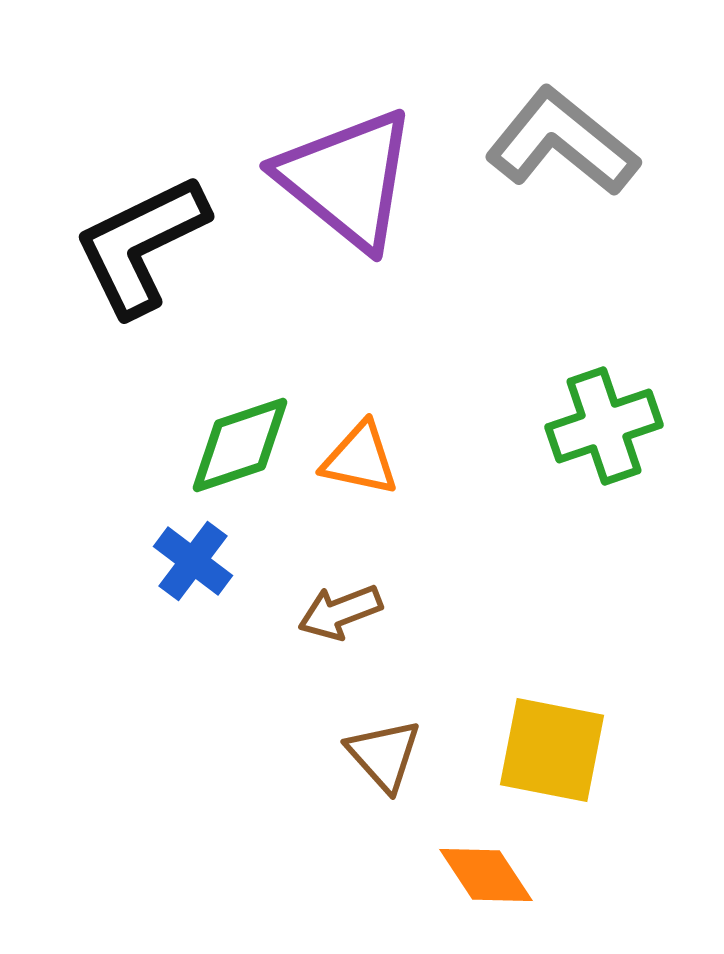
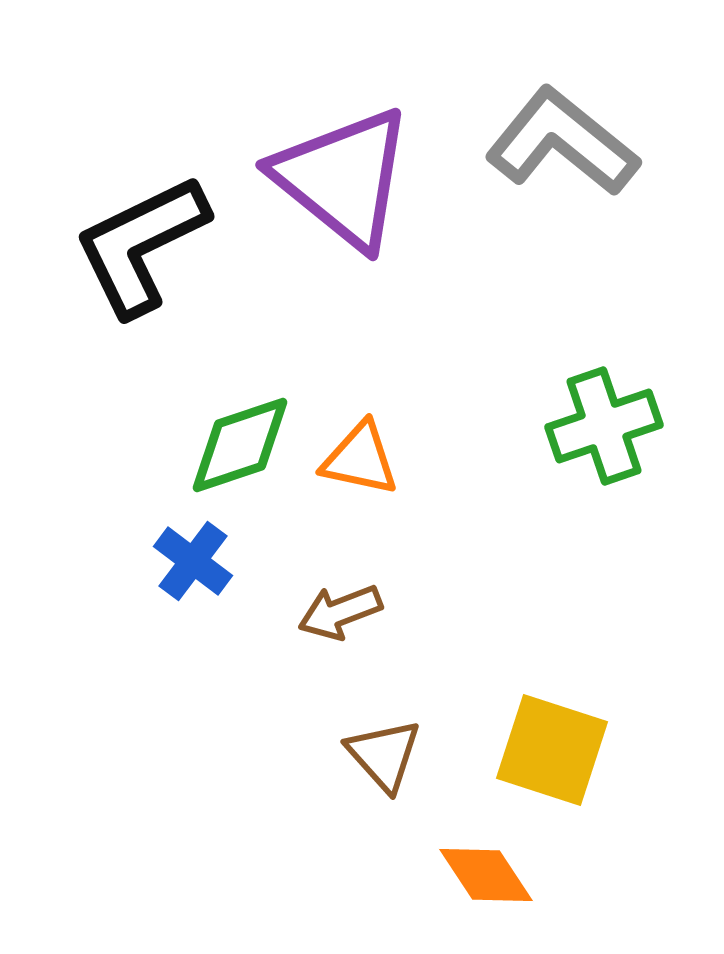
purple triangle: moved 4 px left, 1 px up
yellow square: rotated 7 degrees clockwise
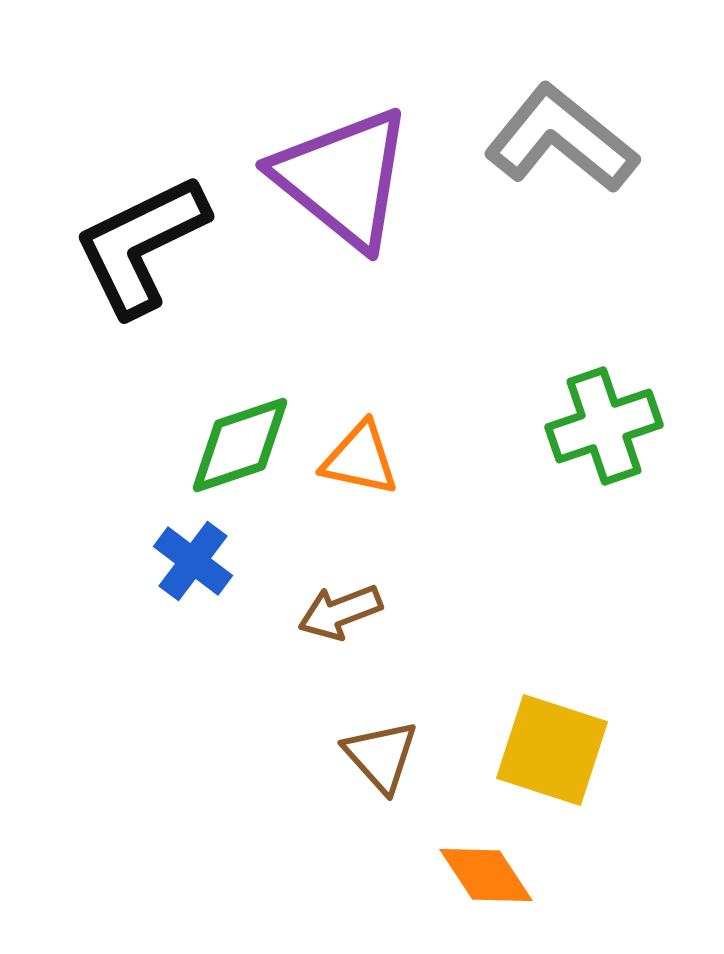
gray L-shape: moved 1 px left, 3 px up
brown triangle: moved 3 px left, 1 px down
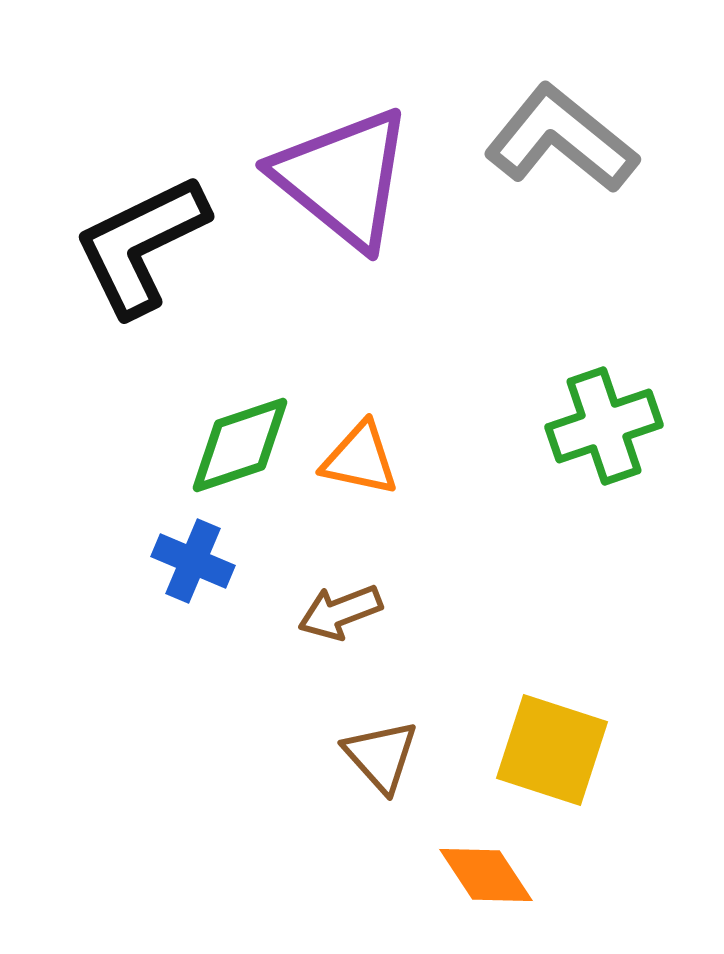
blue cross: rotated 14 degrees counterclockwise
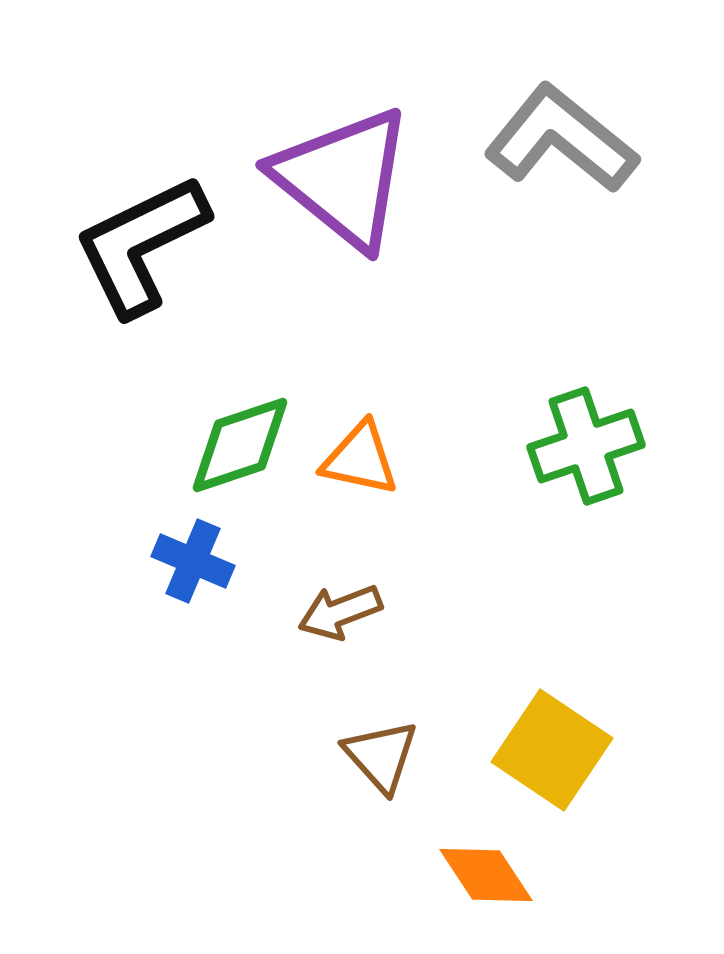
green cross: moved 18 px left, 20 px down
yellow square: rotated 16 degrees clockwise
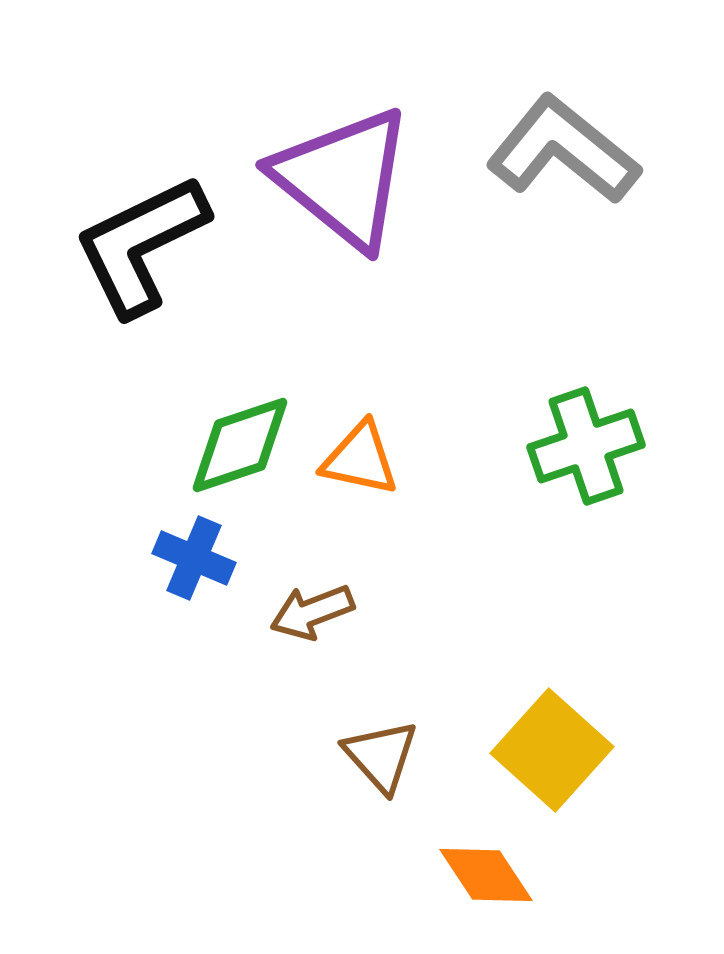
gray L-shape: moved 2 px right, 11 px down
blue cross: moved 1 px right, 3 px up
brown arrow: moved 28 px left
yellow square: rotated 8 degrees clockwise
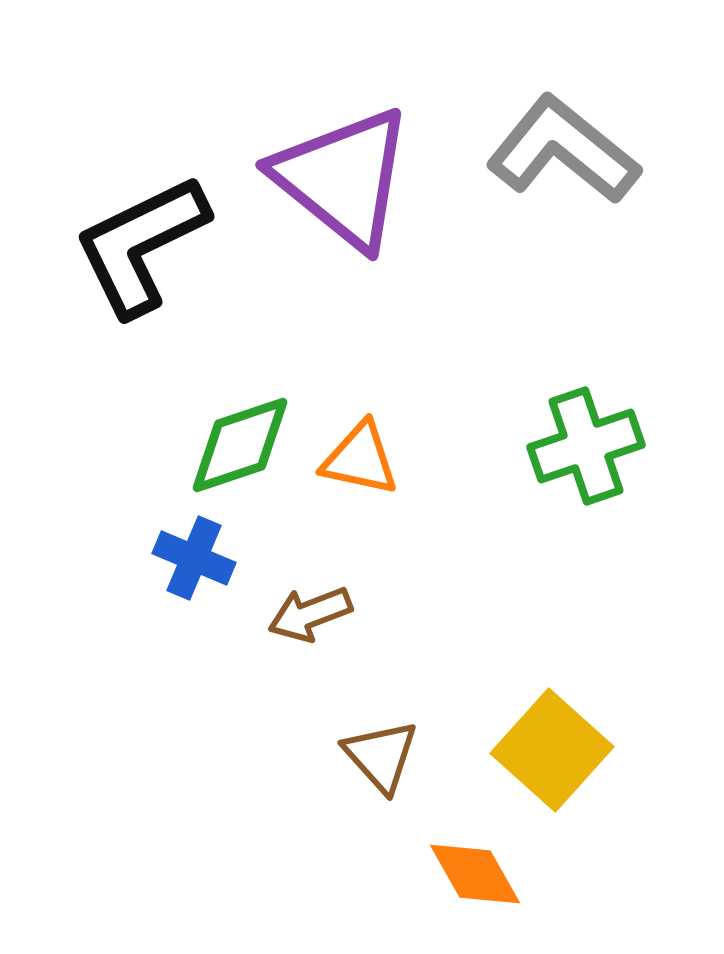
brown arrow: moved 2 px left, 2 px down
orange diamond: moved 11 px left, 1 px up; rotated 4 degrees clockwise
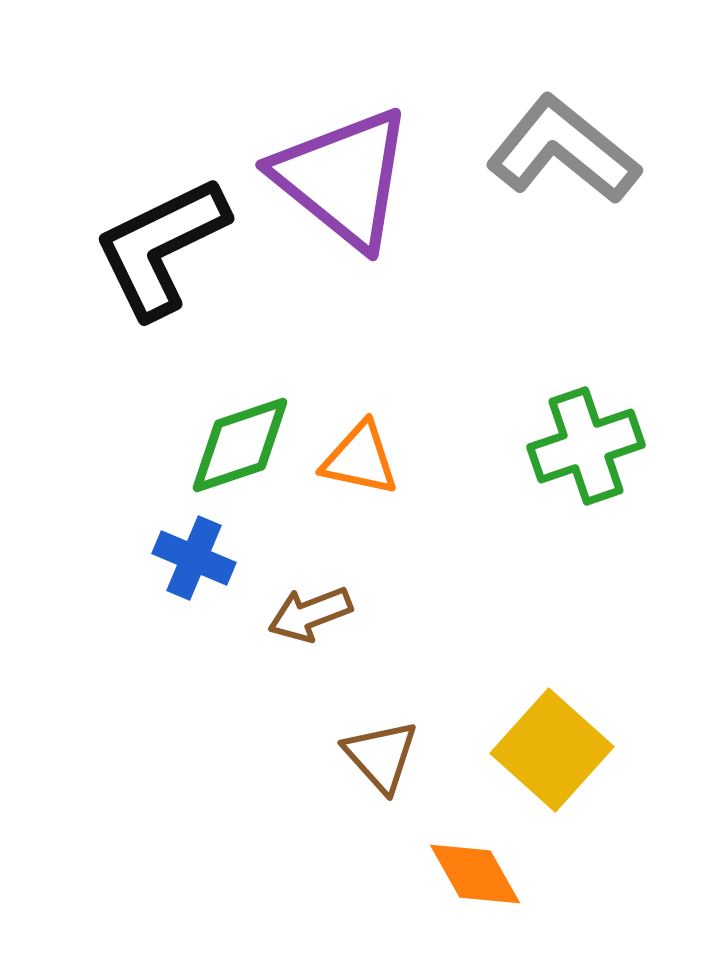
black L-shape: moved 20 px right, 2 px down
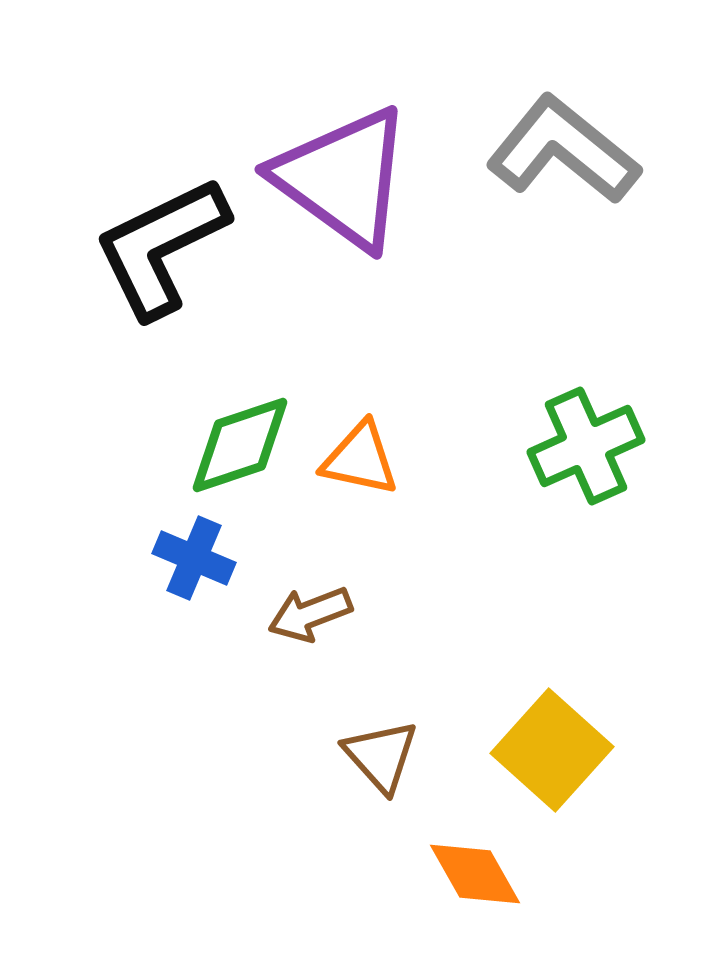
purple triangle: rotated 3 degrees counterclockwise
green cross: rotated 5 degrees counterclockwise
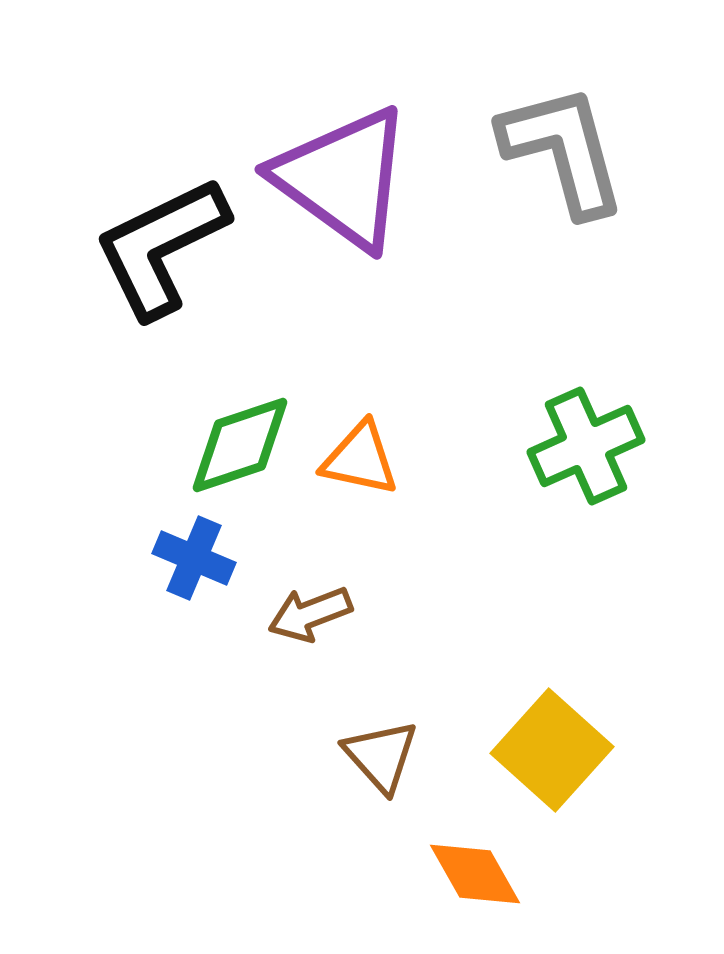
gray L-shape: rotated 36 degrees clockwise
